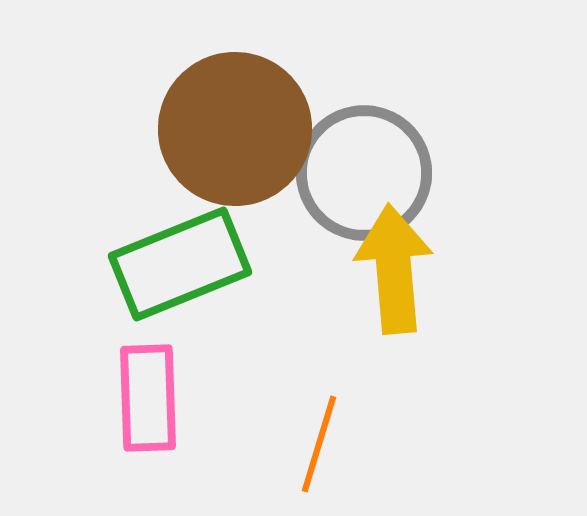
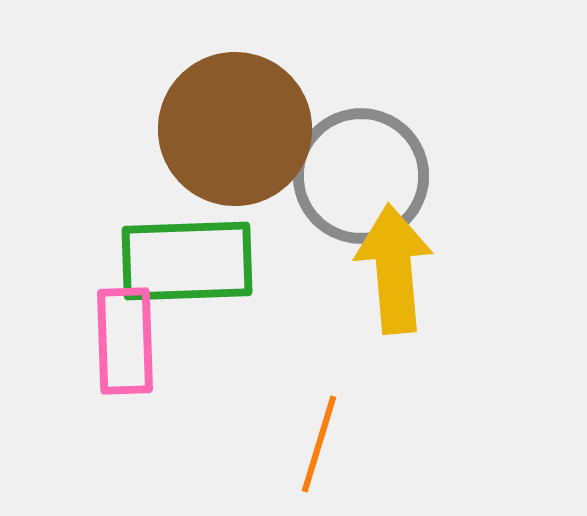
gray circle: moved 3 px left, 3 px down
green rectangle: moved 7 px right, 3 px up; rotated 20 degrees clockwise
pink rectangle: moved 23 px left, 57 px up
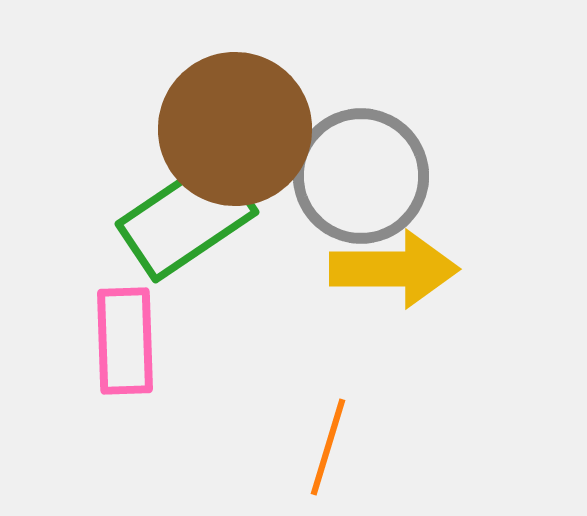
green rectangle: moved 43 px up; rotated 32 degrees counterclockwise
yellow arrow: rotated 95 degrees clockwise
orange line: moved 9 px right, 3 px down
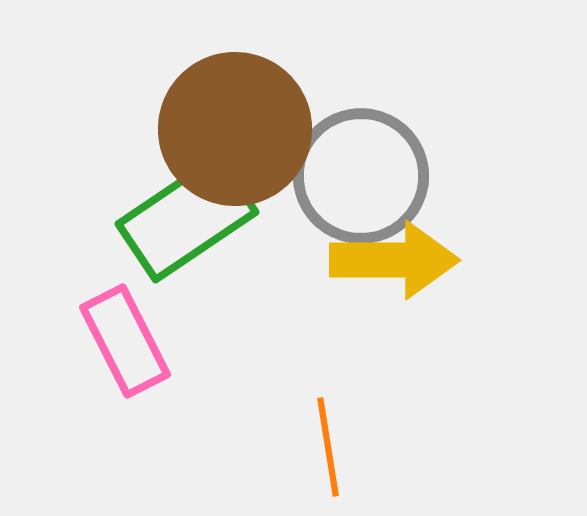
yellow arrow: moved 9 px up
pink rectangle: rotated 25 degrees counterclockwise
orange line: rotated 26 degrees counterclockwise
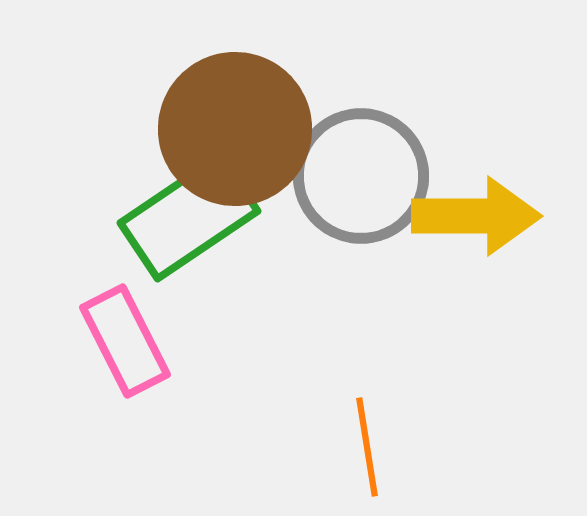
green rectangle: moved 2 px right, 1 px up
yellow arrow: moved 82 px right, 44 px up
orange line: moved 39 px right
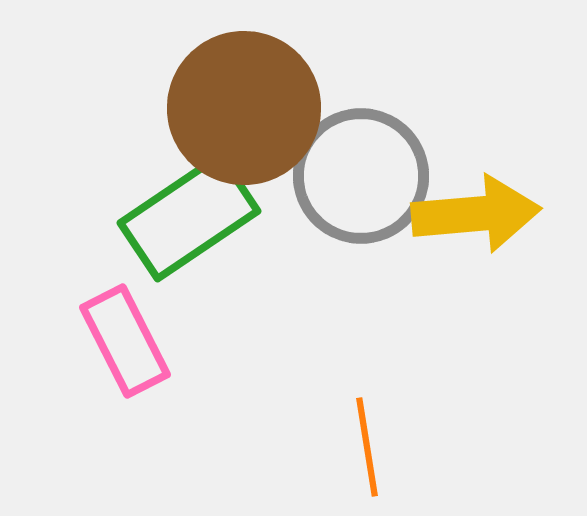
brown circle: moved 9 px right, 21 px up
yellow arrow: moved 2 px up; rotated 5 degrees counterclockwise
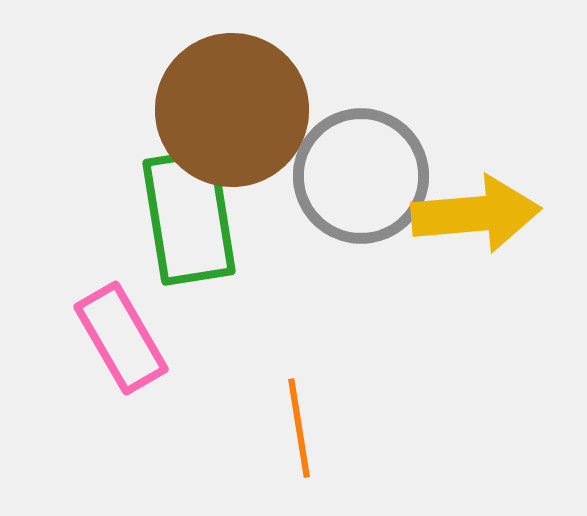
brown circle: moved 12 px left, 2 px down
green rectangle: rotated 65 degrees counterclockwise
pink rectangle: moved 4 px left, 3 px up; rotated 3 degrees counterclockwise
orange line: moved 68 px left, 19 px up
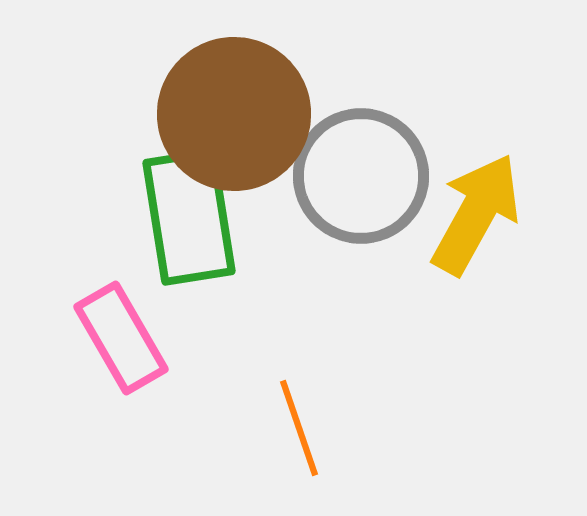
brown circle: moved 2 px right, 4 px down
yellow arrow: rotated 56 degrees counterclockwise
orange line: rotated 10 degrees counterclockwise
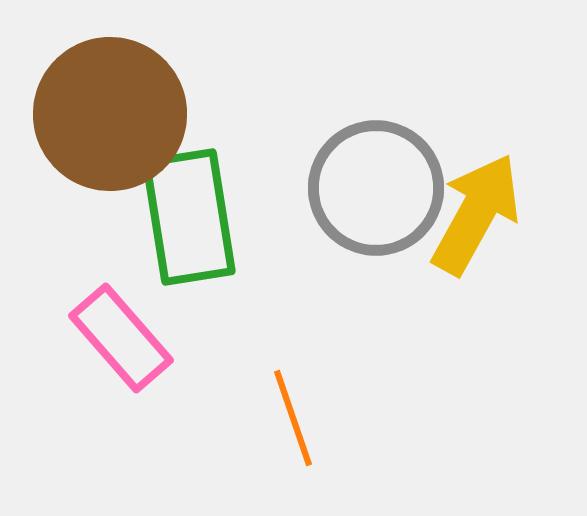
brown circle: moved 124 px left
gray circle: moved 15 px right, 12 px down
pink rectangle: rotated 11 degrees counterclockwise
orange line: moved 6 px left, 10 px up
